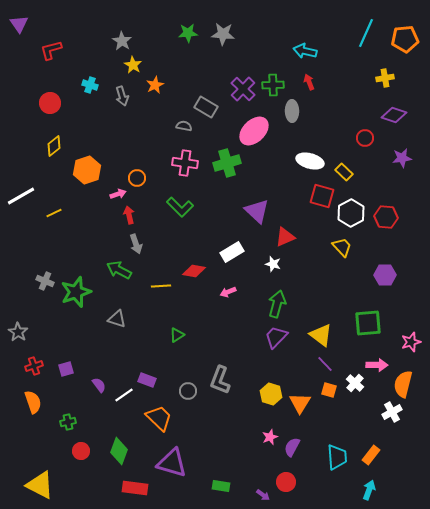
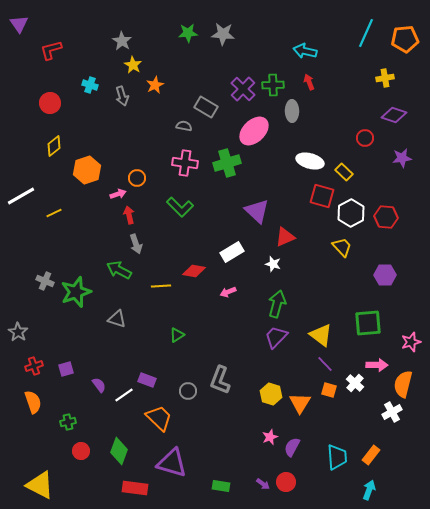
purple arrow at (263, 495): moved 11 px up
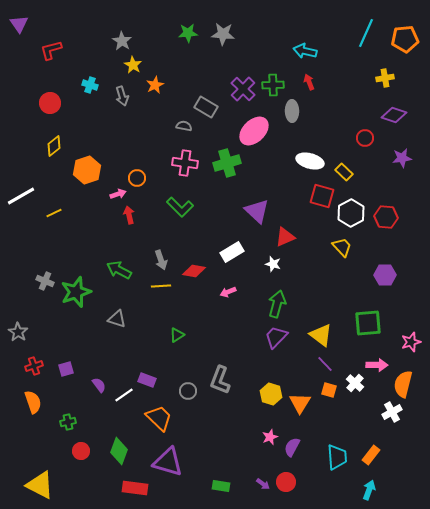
gray arrow at (136, 244): moved 25 px right, 16 px down
purple triangle at (172, 463): moved 4 px left, 1 px up
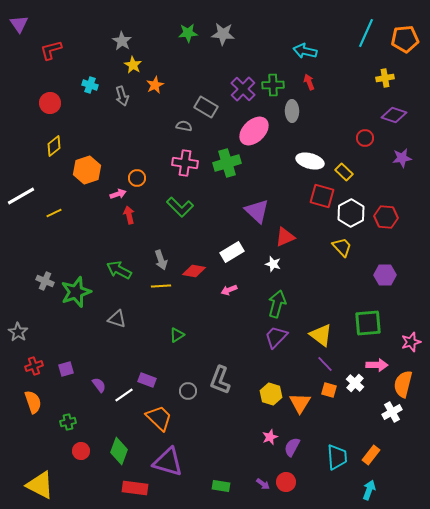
pink arrow at (228, 292): moved 1 px right, 2 px up
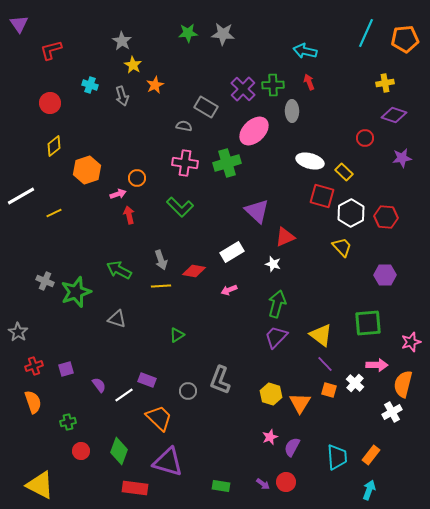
yellow cross at (385, 78): moved 5 px down
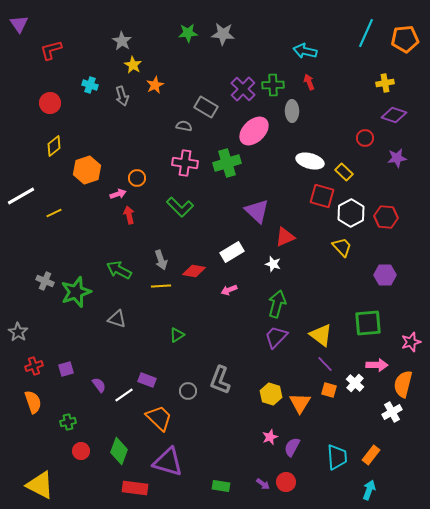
purple star at (402, 158): moved 5 px left
